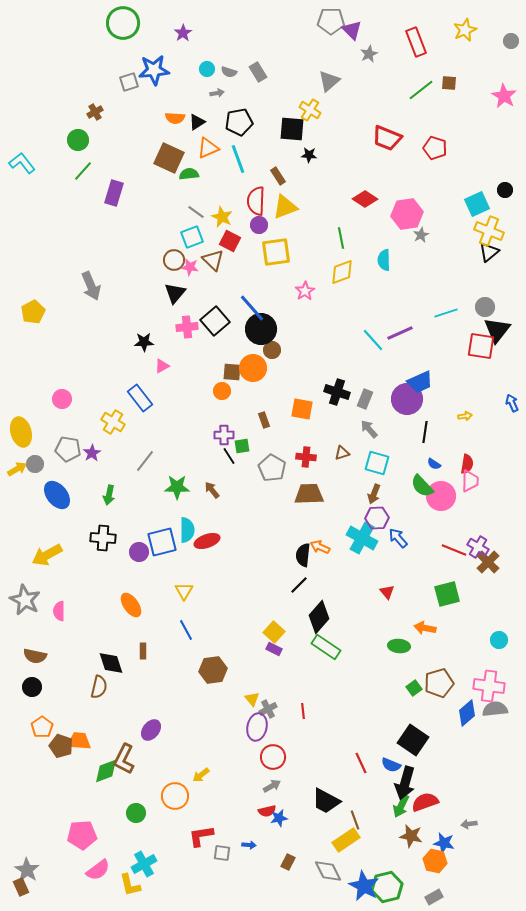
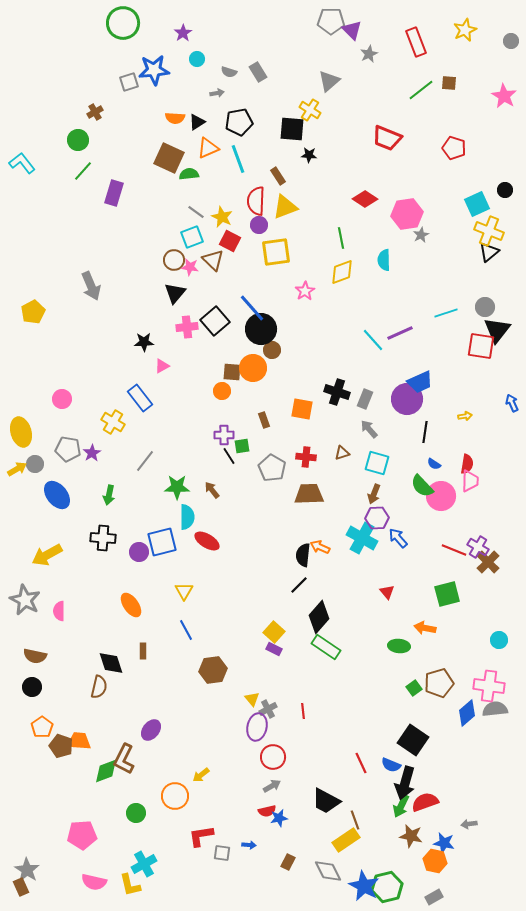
cyan circle at (207, 69): moved 10 px left, 10 px up
red pentagon at (435, 148): moved 19 px right
cyan semicircle at (187, 530): moved 13 px up
red ellipse at (207, 541): rotated 50 degrees clockwise
pink semicircle at (98, 870): moved 4 px left, 12 px down; rotated 50 degrees clockwise
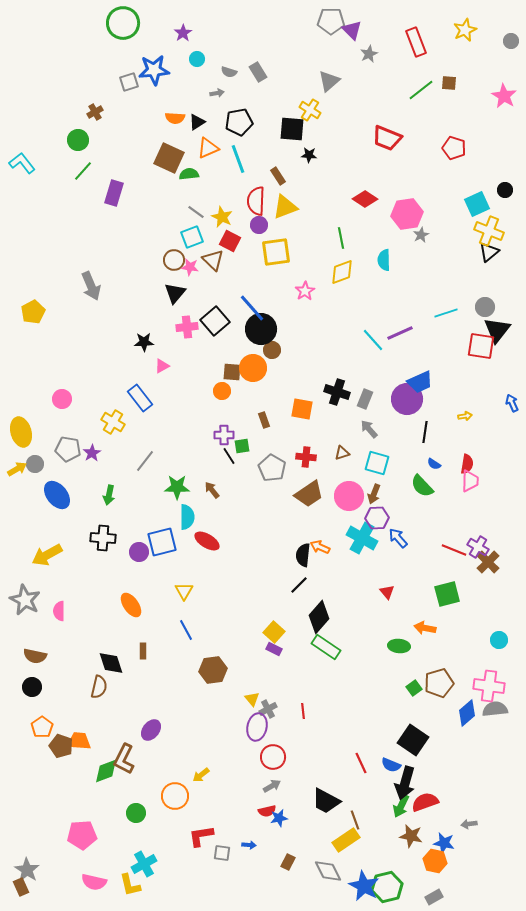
brown trapezoid at (309, 494): rotated 148 degrees clockwise
pink circle at (441, 496): moved 92 px left
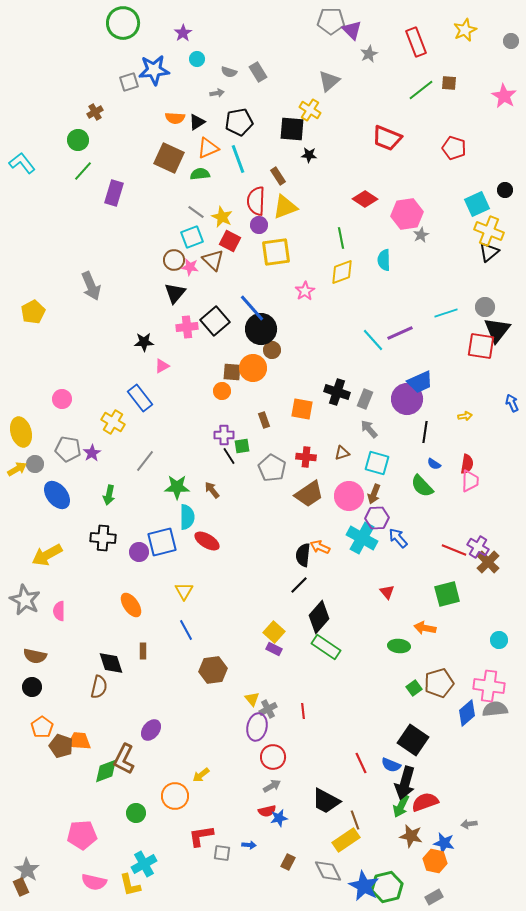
green semicircle at (189, 174): moved 11 px right
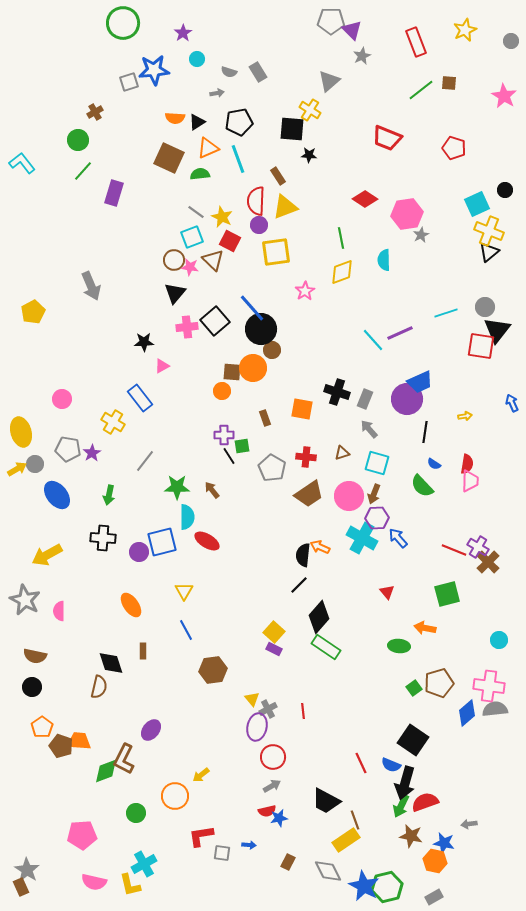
gray star at (369, 54): moved 7 px left, 2 px down
brown rectangle at (264, 420): moved 1 px right, 2 px up
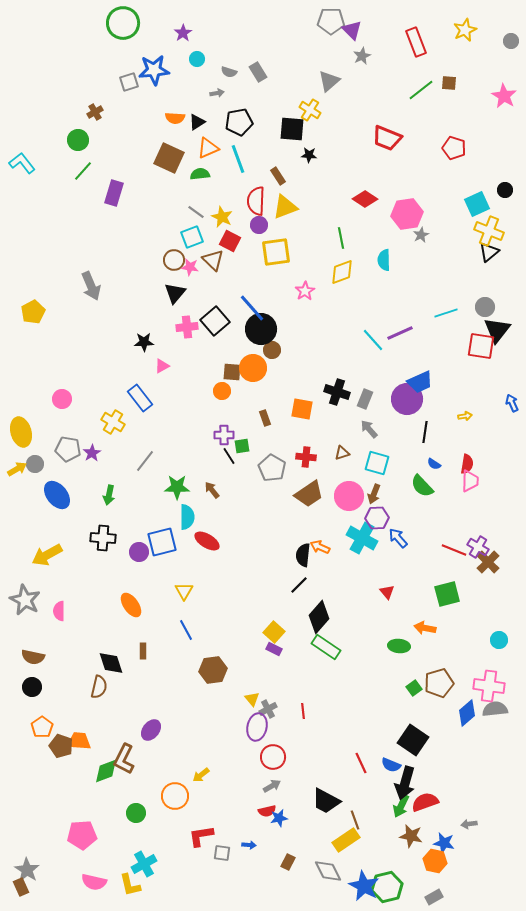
brown semicircle at (35, 656): moved 2 px left, 1 px down
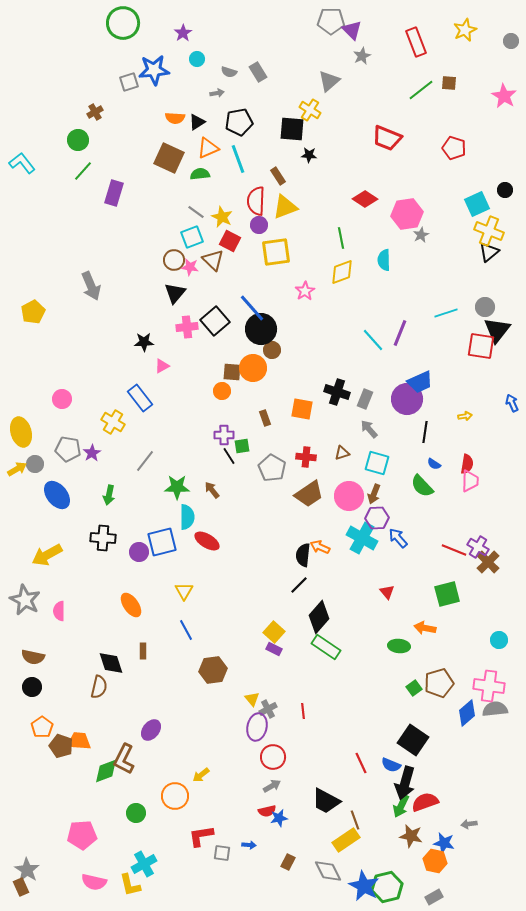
purple line at (400, 333): rotated 44 degrees counterclockwise
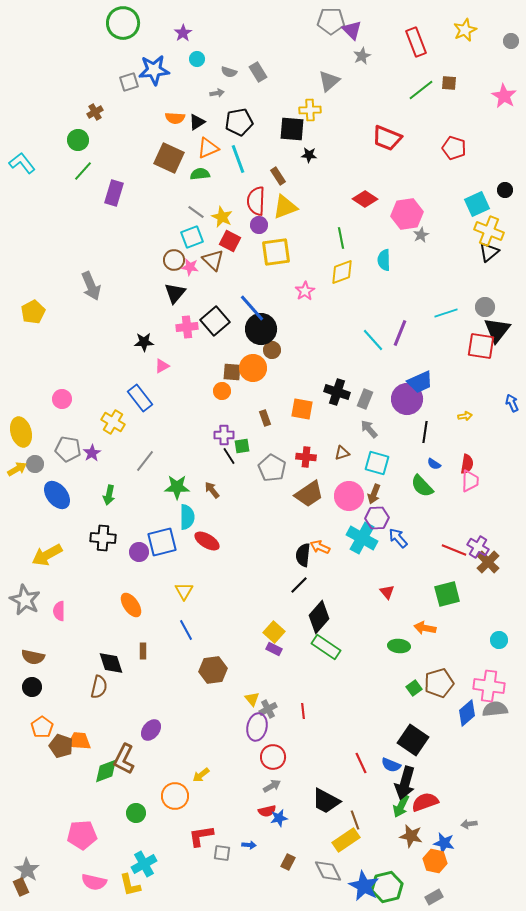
yellow cross at (310, 110): rotated 35 degrees counterclockwise
